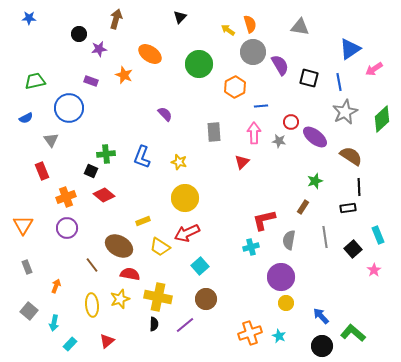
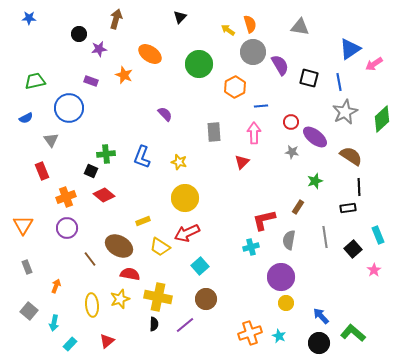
pink arrow at (374, 69): moved 5 px up
gray star at (279, 141): moved 13 px right, 11 px down
brown rectangle at (303, 207): moved 5 px left
brown line at (92, 265): moved 2 px left, 6 px up
black circle at (322, 346): moved 3 px left, 3 px up
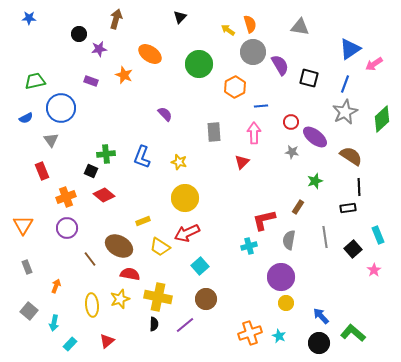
blue line at (339, 82): moved 6 px right, 2 px down; rotated 30 degrees clockwise
blue circle at (69, 108): moved 8 px left
cyan cross at (251, 247): moved 2 px left, 1 px up
